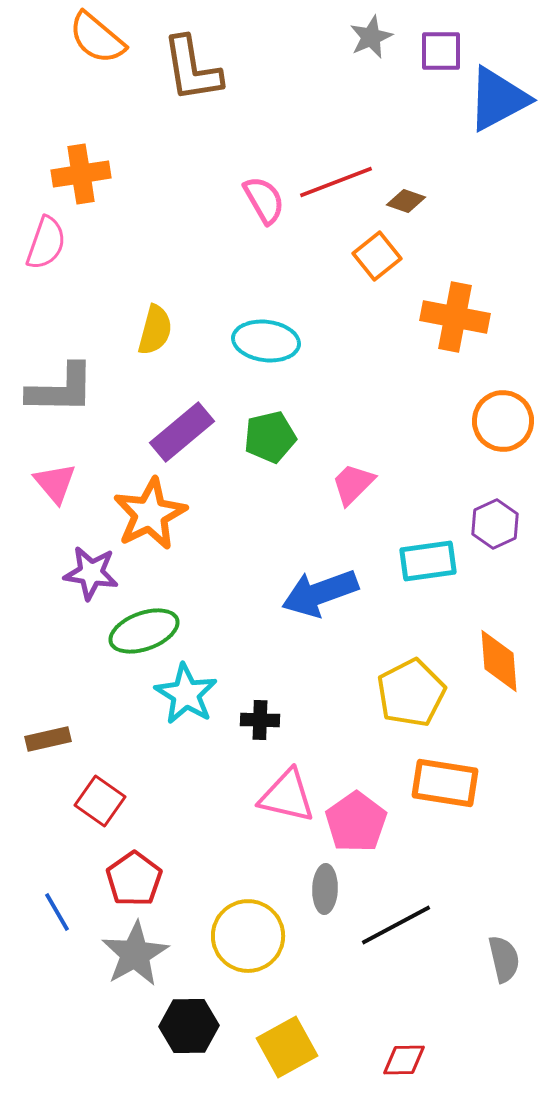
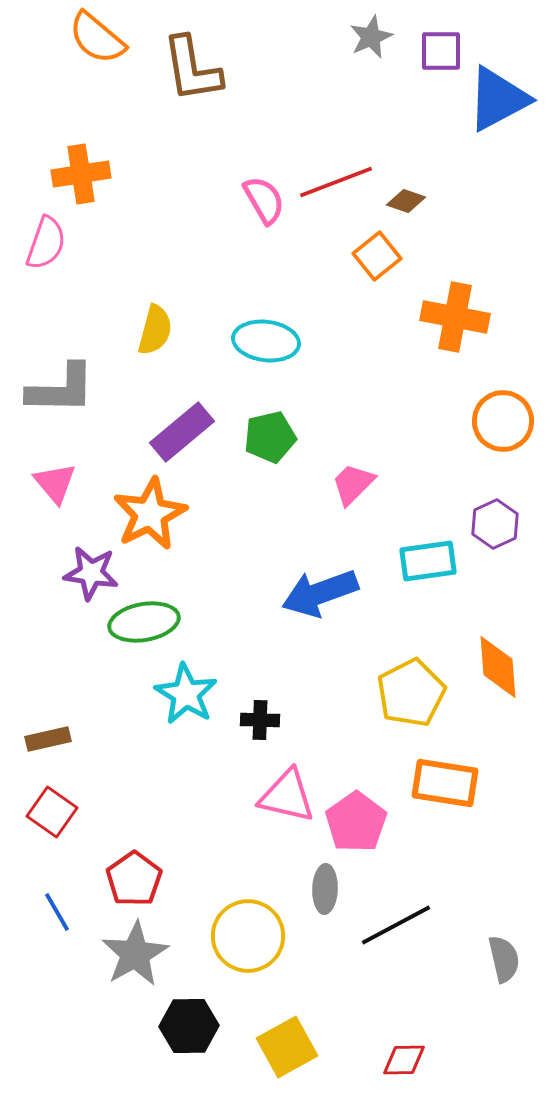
green ellipse at (144, 631): moved 9 px up; rotated 10 degrees clockwise
orange diamond at (499, 661): moved 1 px left, 6 px down
red square at (100, 801): moved 48 px left, 11 px down
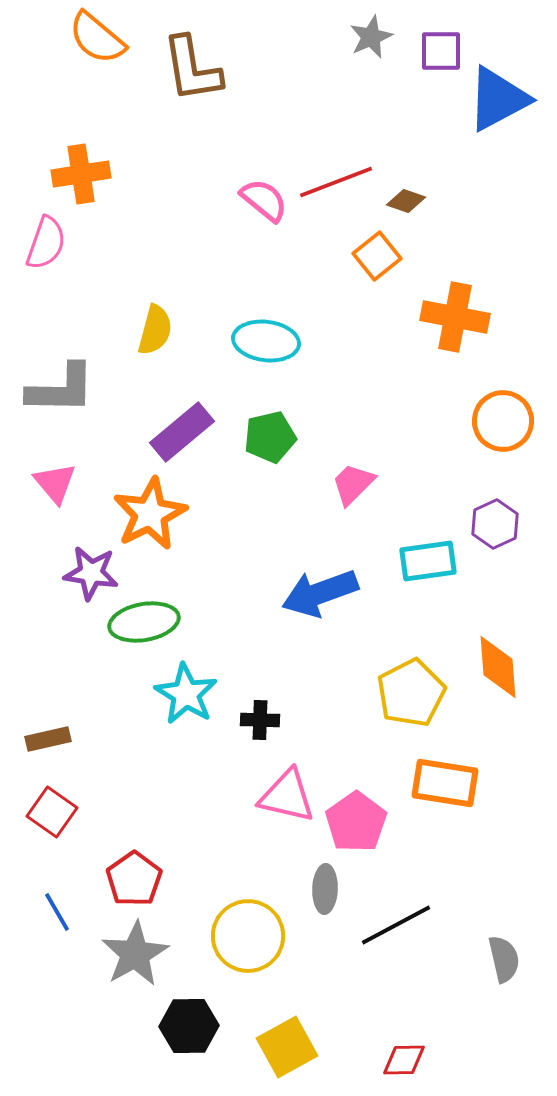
pink semicircle at (264, 200): rotated 21 degrees counterclockwise
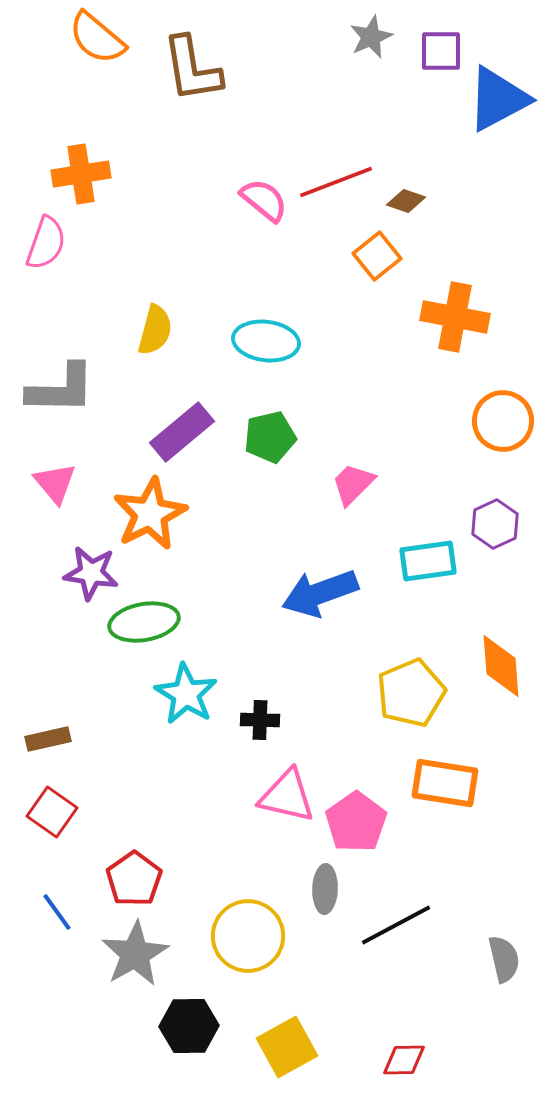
orange diamond at (498, 667): moved 3 px right, 1 px up
yellow pentagon at (411, 693): rotated 4 degrees clockwise
blue line at (57, 912): rotated 6 degrees counterclockwise
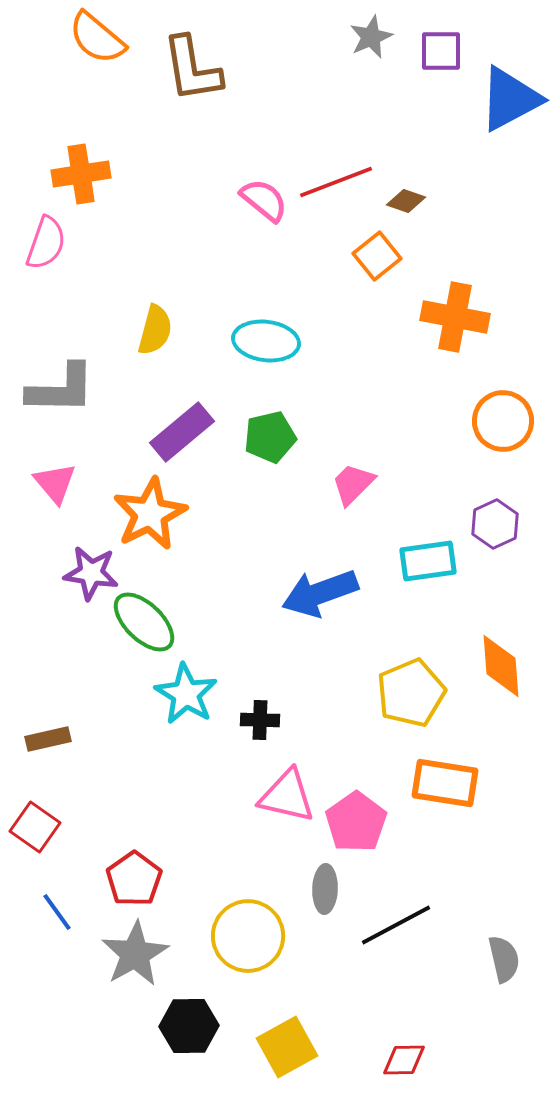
blue triangle at (498, 99): moved 12 px right
green ellipse at (144, 622): rotated 54 degrees clockwise
red square at (52, 812): moved 17 px left, 15 px down
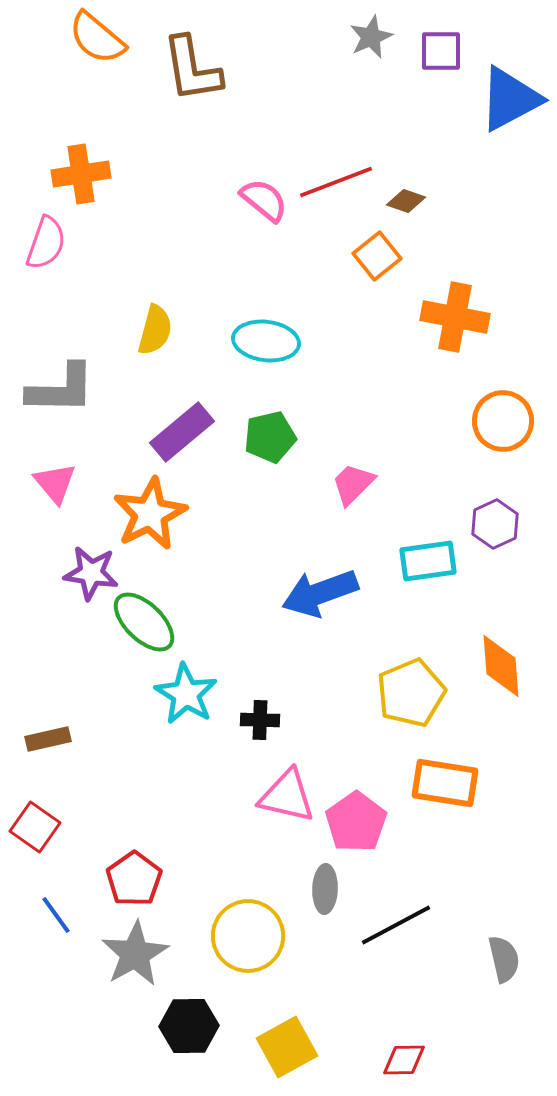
blue line at (57, 912): moved 1 px left, 3 px down
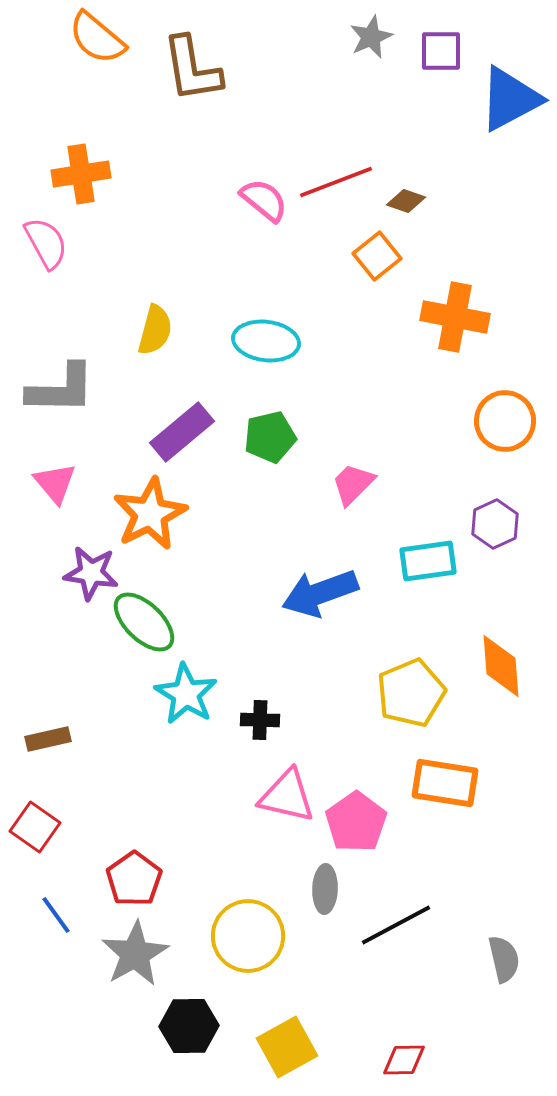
pink semicircle at (46, 243): rotated 48 degrees counterclockwise
orange circle at (503, 421): moved 2 px right
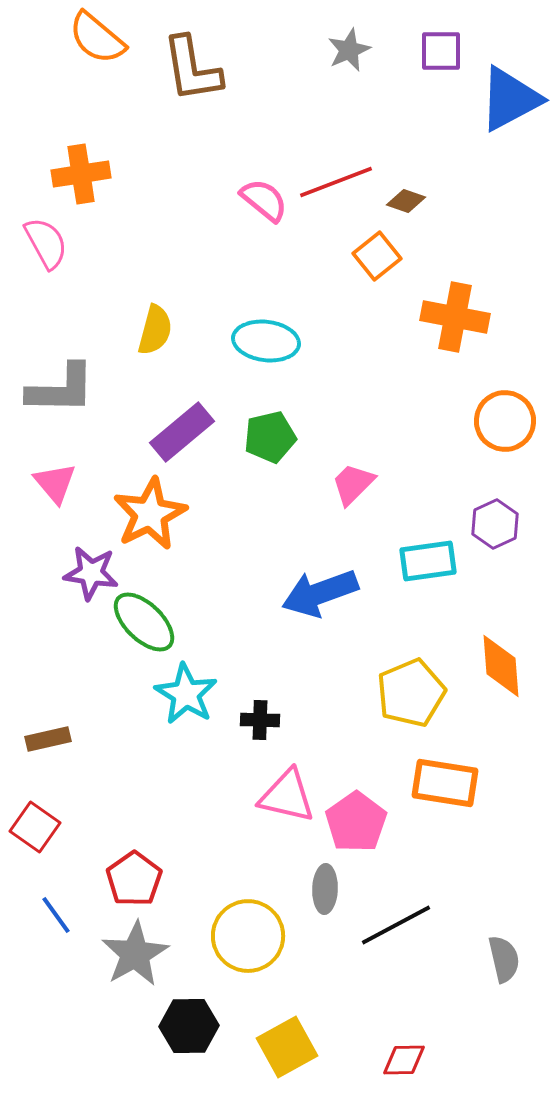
gray star at (371, 37): moved 22 px left, 13 px down
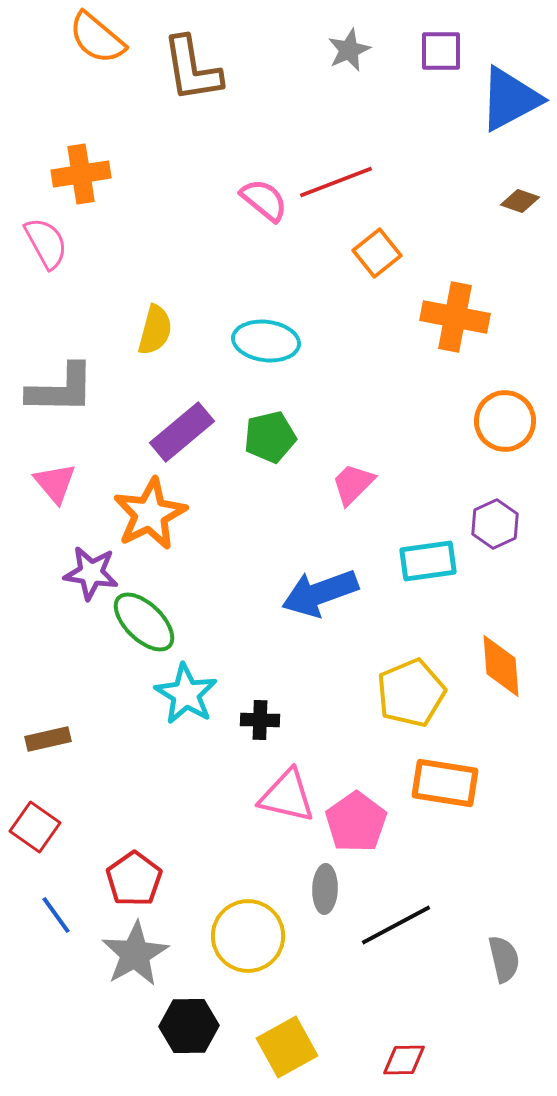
brown diamond at (406, 201): moved 114 px right
orange square at (377, 256): moved 3 px up
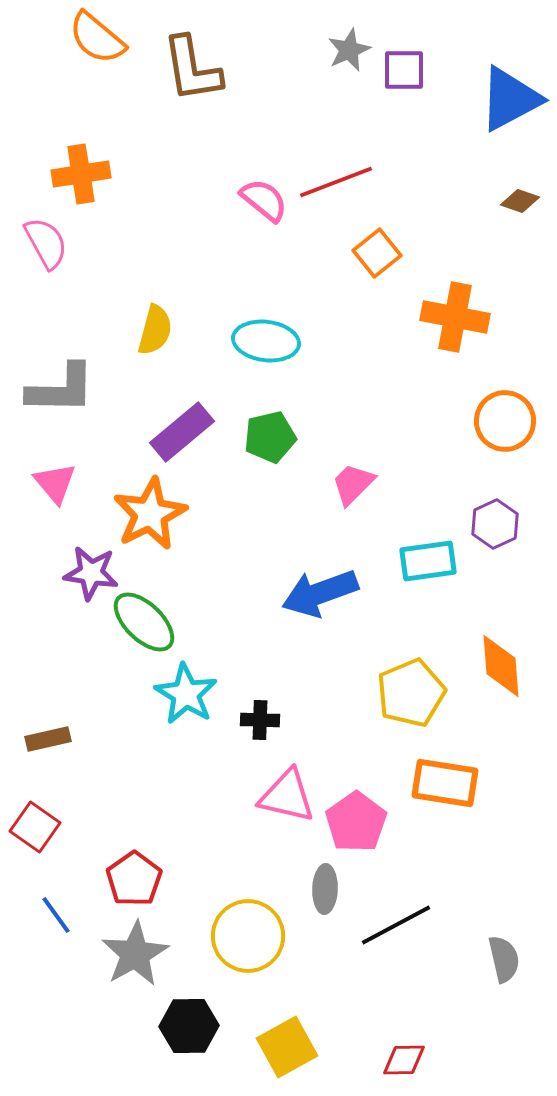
purple square at (441, 51): moved 37 px left, 19 px down
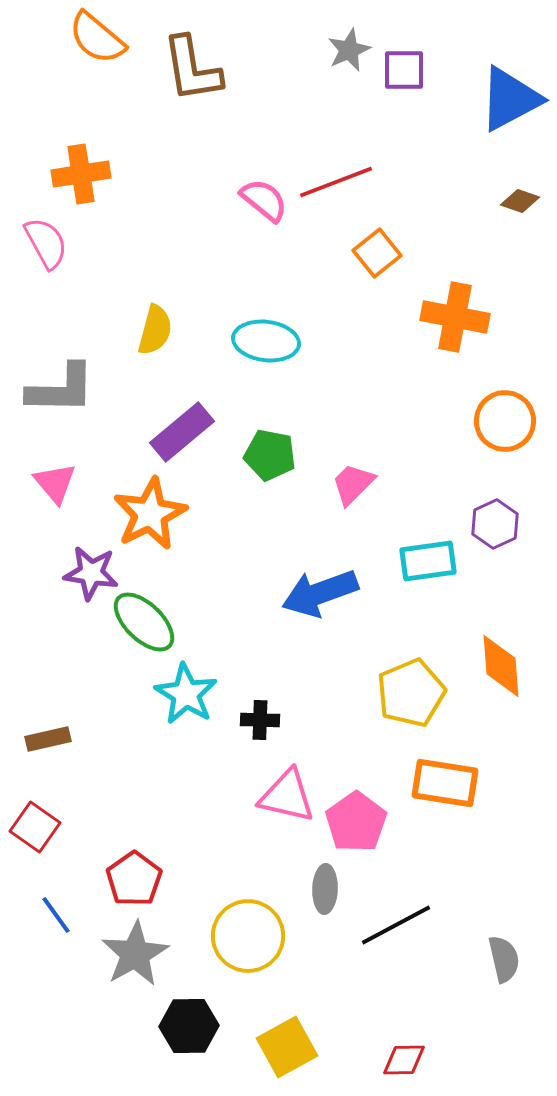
green pentagon at (270, 437): moved 18 px down; rotated 24 degrees clockwise
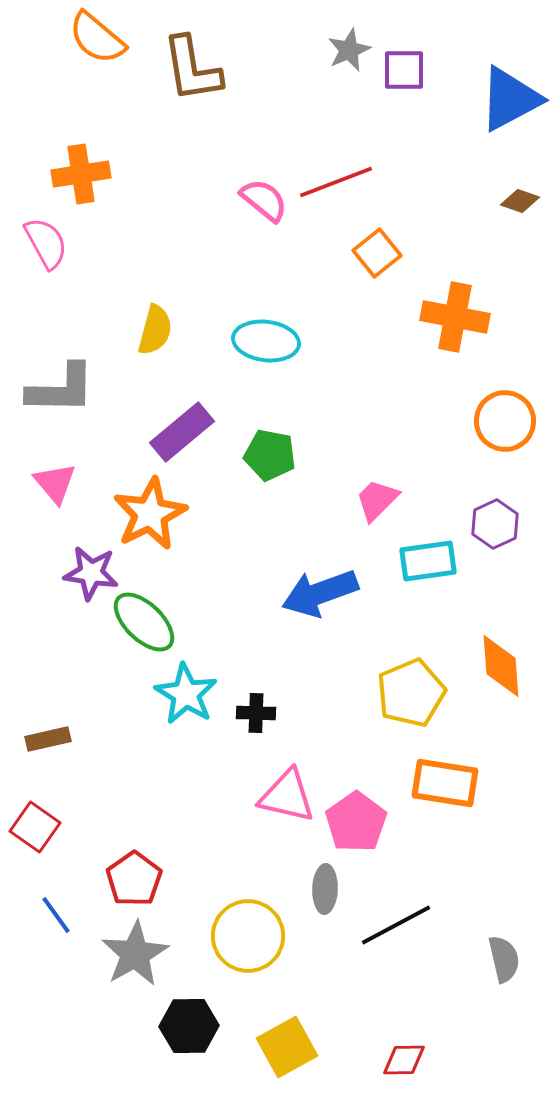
pink trapezoid at (353, 484): moved 24 px right, 16 px down
black cross at (260, 720): moved 4 px left, 7 px up
